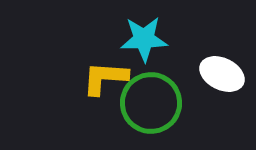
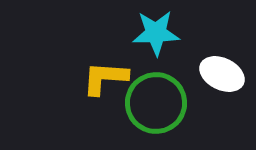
cyan star: moved 12 px right, 6 px up
green circle: moved 5 px right
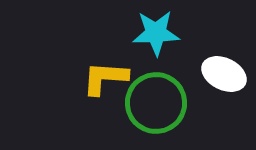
white ellipse: moved 2 px right
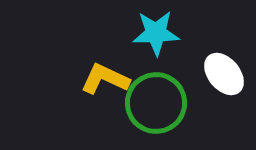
white ellipse: rotated 24 degrees clockwise
yellow L-shape: moved 1 px down; rotated 21 degrees clockwise
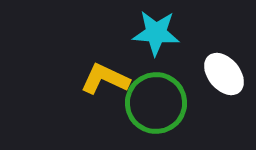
cyan star: rotated 6 degrees clockwise
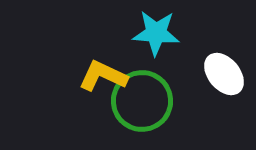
yellow L-shape: moved 2 px left, 3 px up
green circle: moved 14 px left, 2 px up
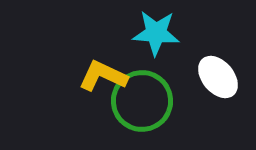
white ellipse: moved 6 px left, 3 px down
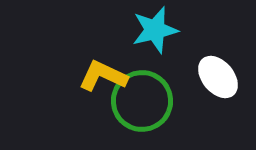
cyan star: moved 1 px left, 3 px up; rotated 18 degrees counterclockwise
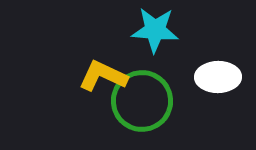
cyan star: rotated 18 degrees clockwise
white ellipse: rotated 51 degrees counterclockwise
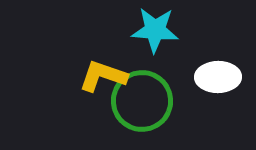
yellow L-shape: rotated 6 degrees counterclockwise
